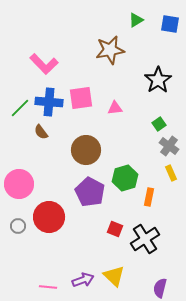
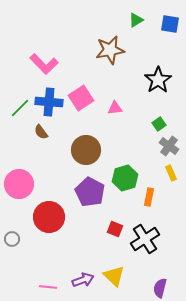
pink square: rotated 25 degrees counterclockwise
gray circle: moved 6 px left, 13 px down
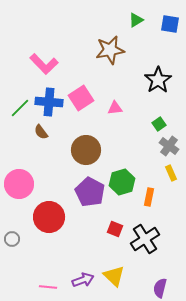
green hexagon: moved 3 px left, 4 px down
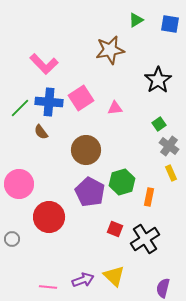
purple semicircle: moved 3 px right
